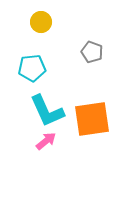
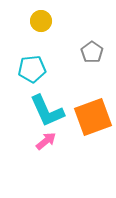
yellow circle: moved 1 px up
gray pentagon: rotated 15 degrees clockwise
cyan pentagon: moved 1 px down
orange square: moved 1 px right, 2 px up; rotated 12 degrees counterclockwise
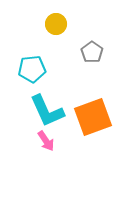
yellow circle: moved 15 px right, 3 px down
pink arrow: rotated 95 degrees clockwise
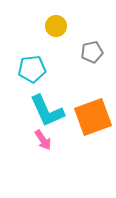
yellow circle: moved 2 px down
gray pentagon: rotated 25 degrees clockwise
pink arrow: moved 3 px left, 1 px up
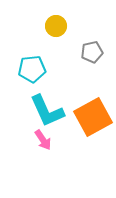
orange square: rotated 9 degrees counterclockwise
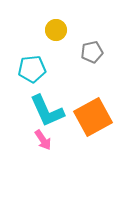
yellow circle: moved 4 px down
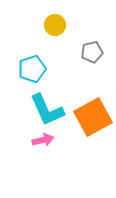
yellow circle: moved 1 px left, 5 px up
cyan pentagon: rotated 12 degrees counterclockwise
cyan L-shape: moved 1 px up
pink arrow: rotated 70 degrees counterclockwise
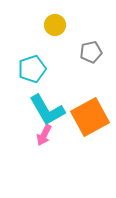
gray pentagon: moved 1 px left
cyan L-shape: rotated 6 degrees counterclockwise
orange square: moved 3 px left
pink arrow: moved 1 px right, 5 px up; rotated 130 degrees clockwise
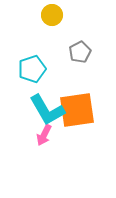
yellow circle: moved 3 px left, 10 px up
gray pentagon: moved 11 px left; rotated 15 degrees counterclockwise
orange square: moved 13 px left, 7 px up; rotated 21 degrees clockwise
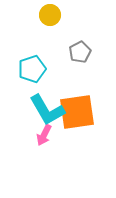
yellow circle: moved 2 px left
orange square: moved 2 px down
